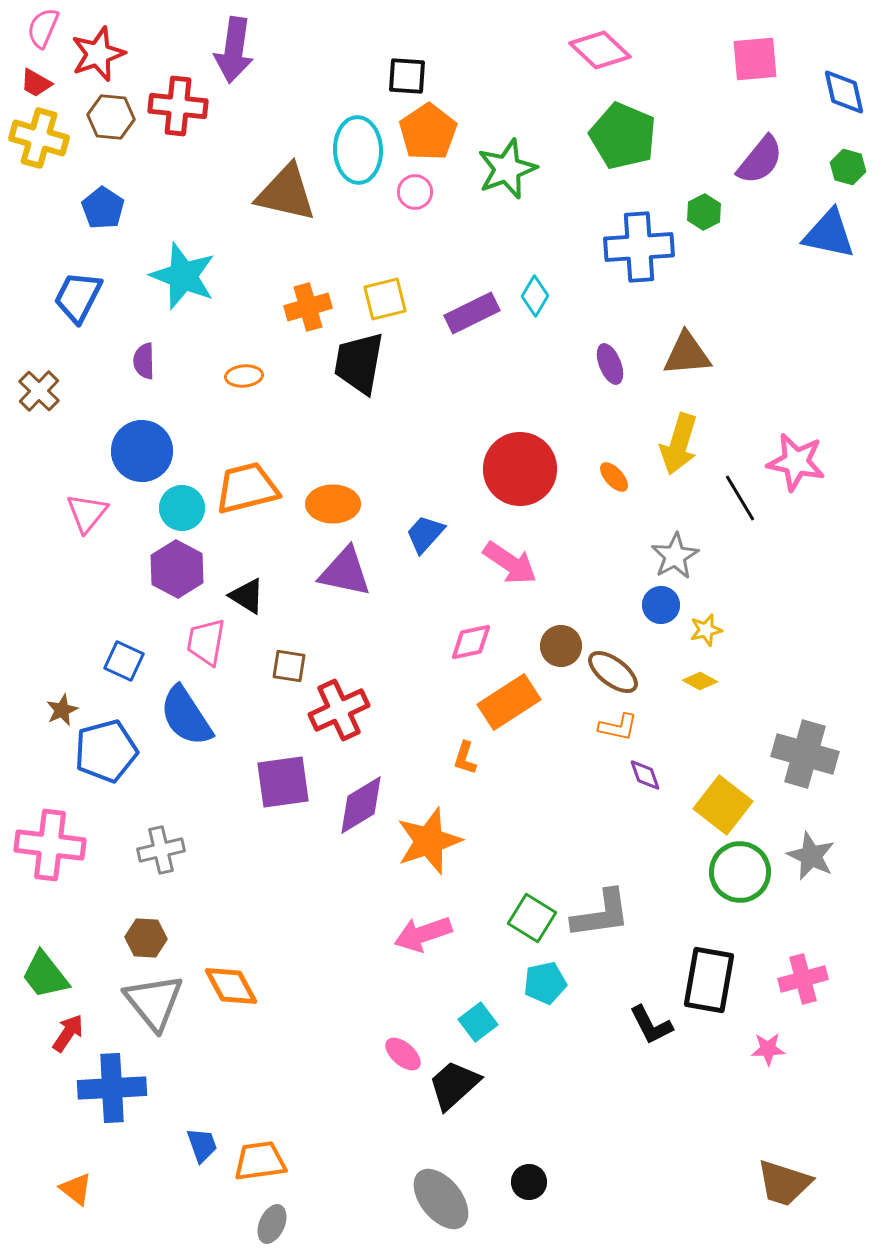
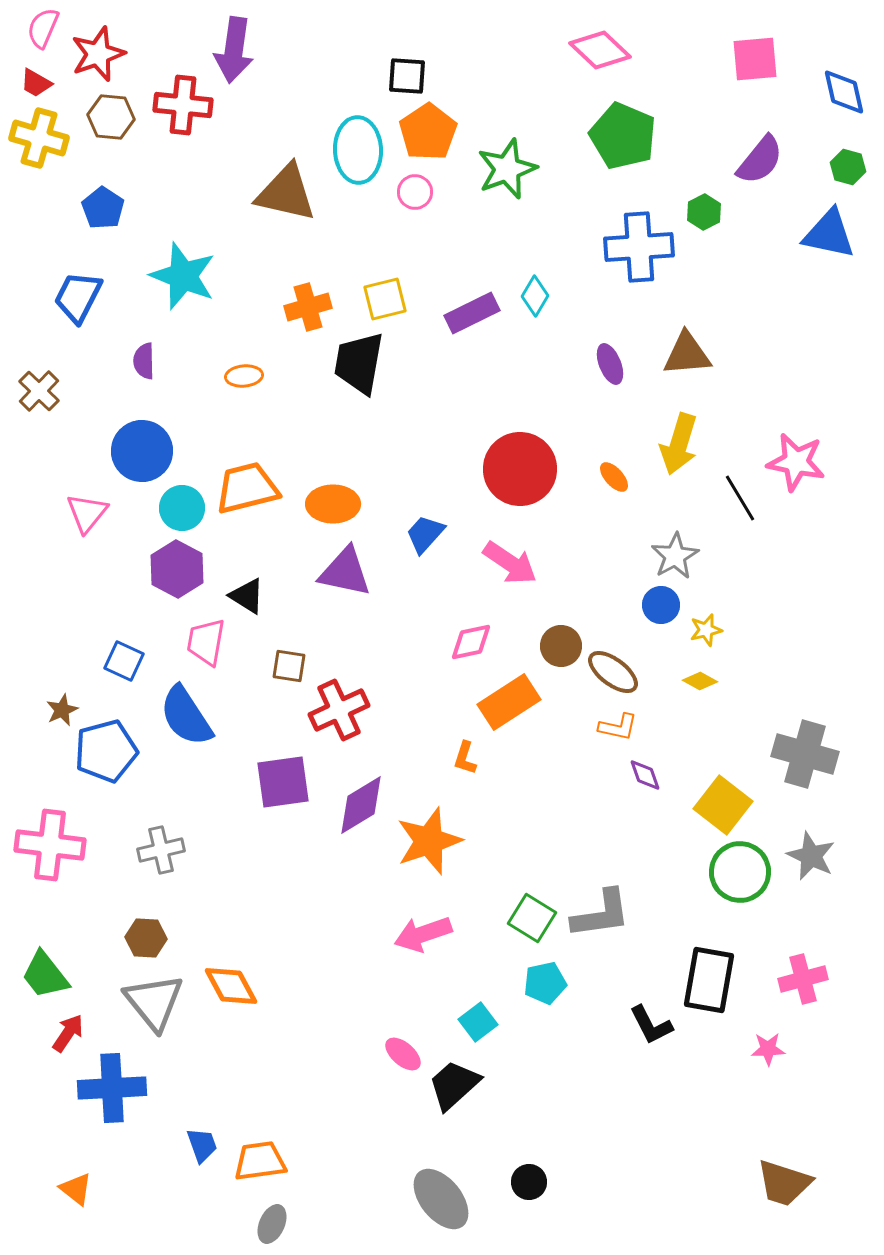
red cross at (178, 106): moved 5 px right, 1 px up
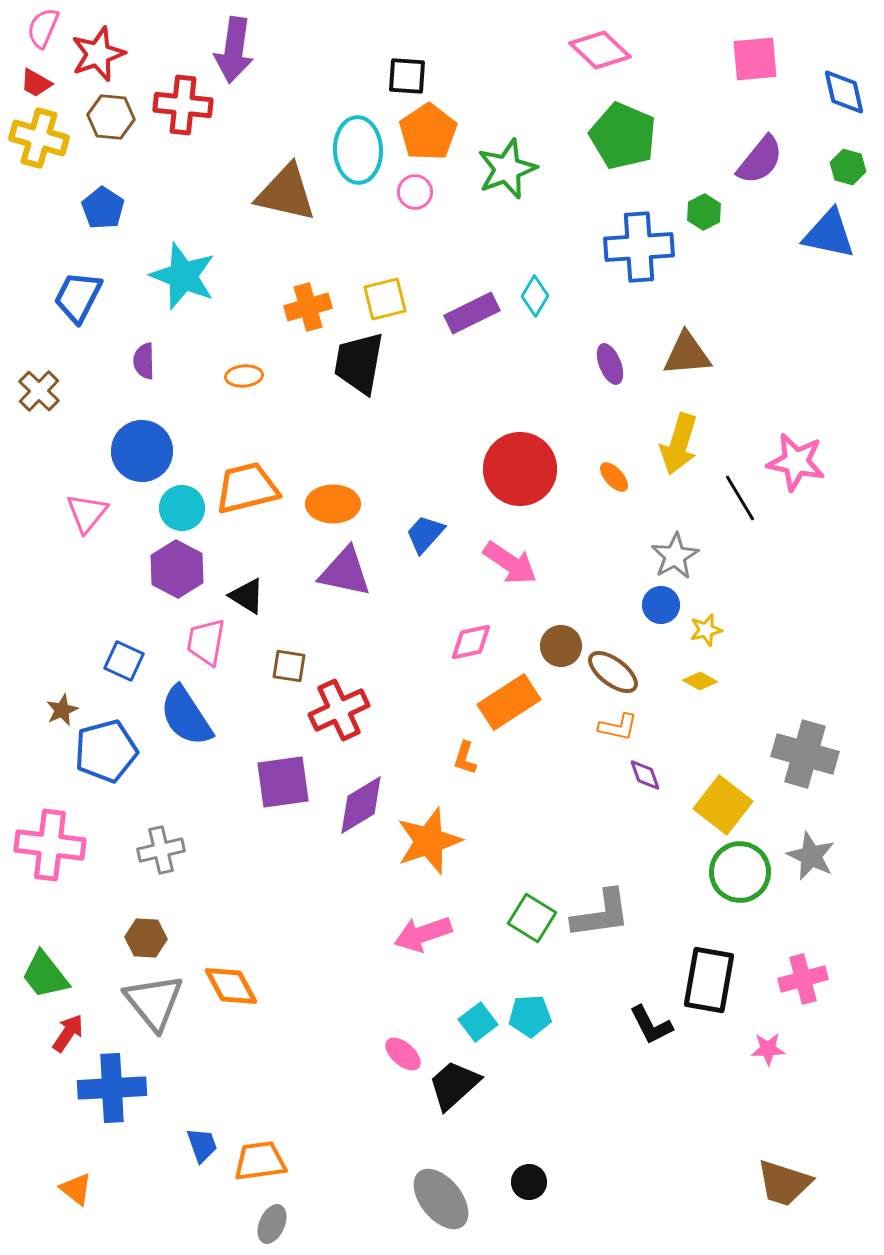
cyan pentagon at (545, 983): moved 15 px left, 33 px down; rotated 9 degrees clockwise
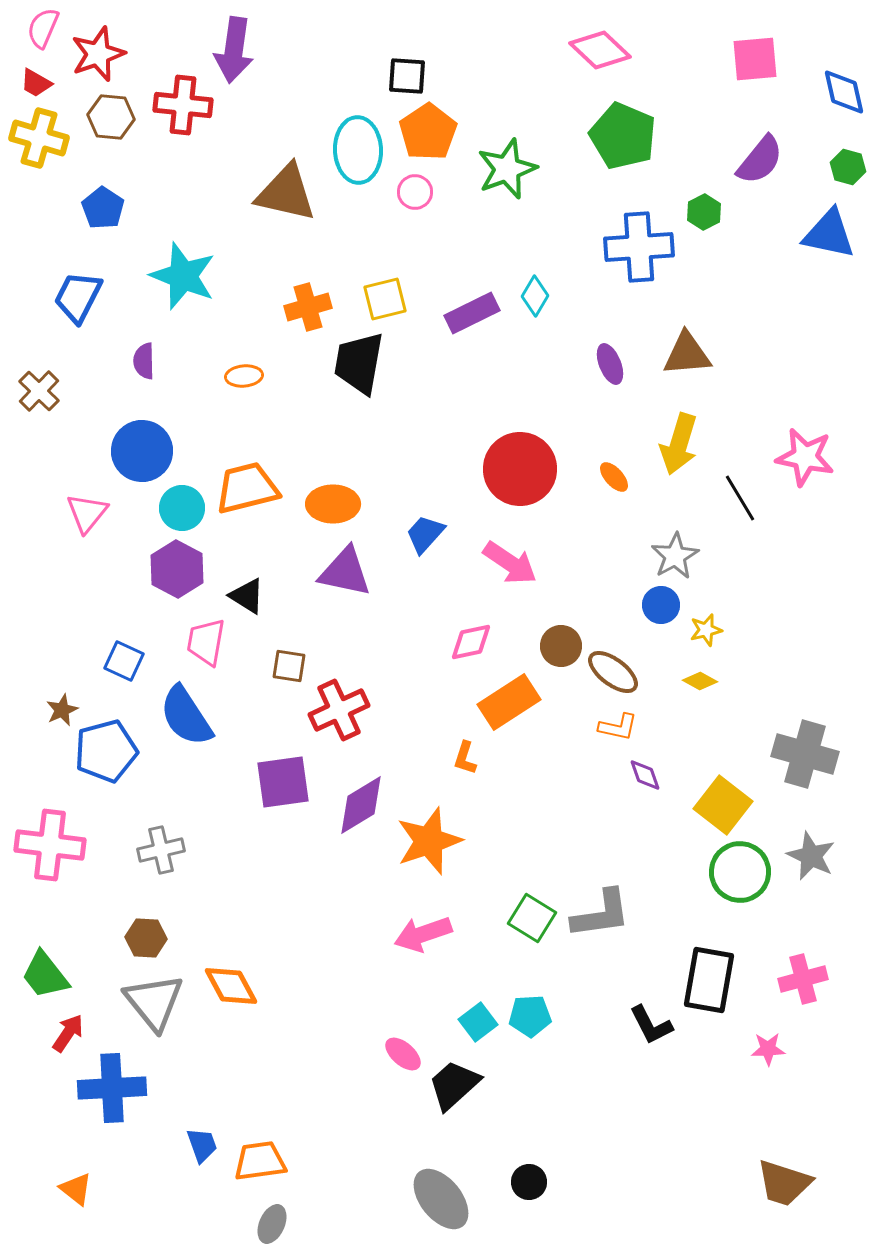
pink star at (796, 462): moved 9 px right, 5 px up
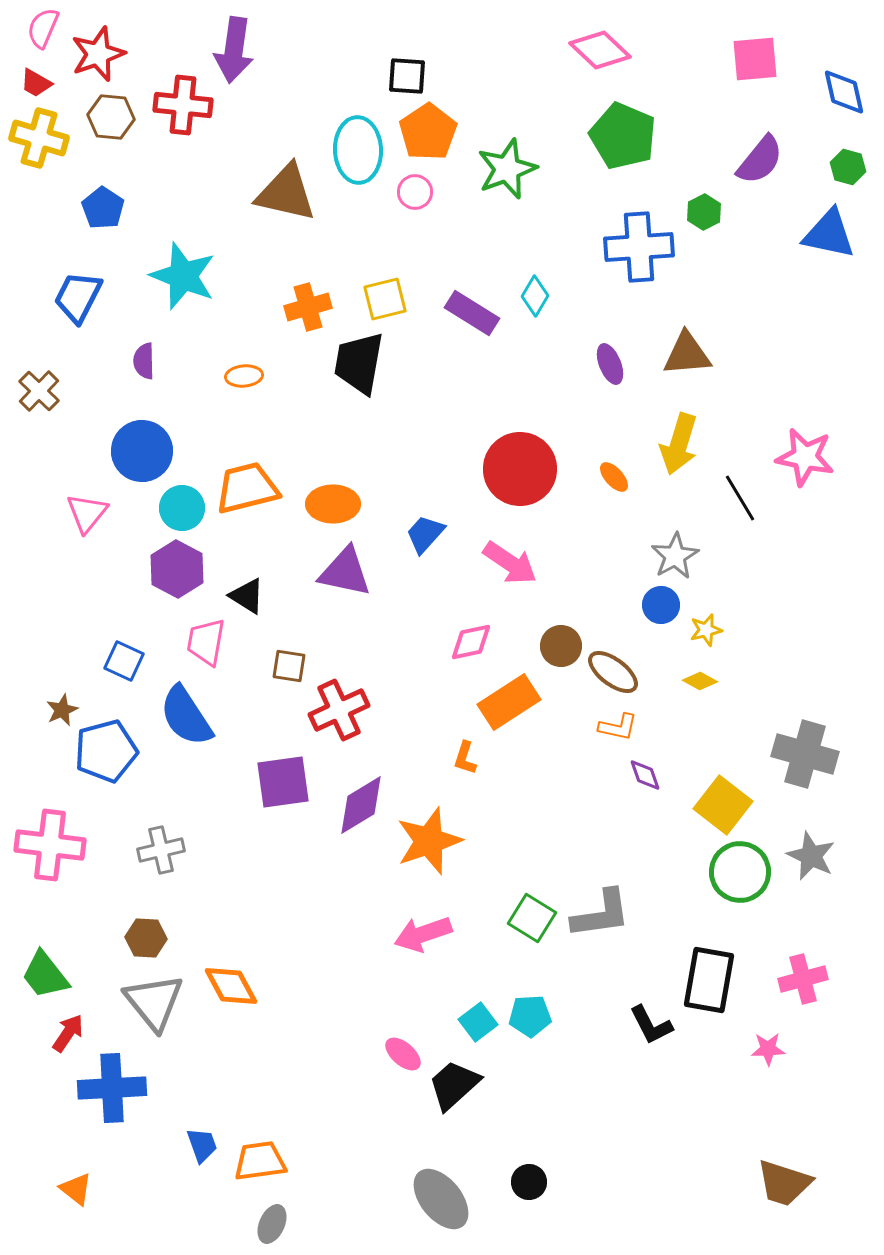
purple rectangle at (472, 313): rotated 58 degrees clockwise
